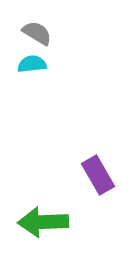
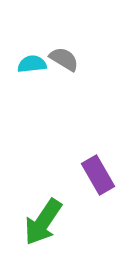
gray semicircle: moved 27 px right, 26 px down
green arrow: rotated 54 degrees counterclockwise
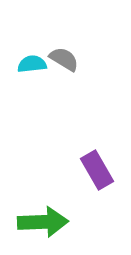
purple rectangle: moved 1 px left, 5 px up
green arrow: rotated 126 degrees counterclockwise
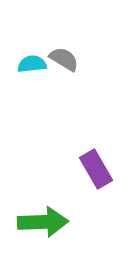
purple rectangle: moved 1 px left, 1 px up
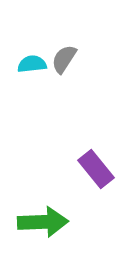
gray semicircle: rotated 88 degrees counterclockwise
purple rectangle: rotated 9 degrees counterclockwise
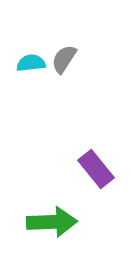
cyan semicircle: moved 1 px left, 1 px up
green arrow: moved 9 px right
